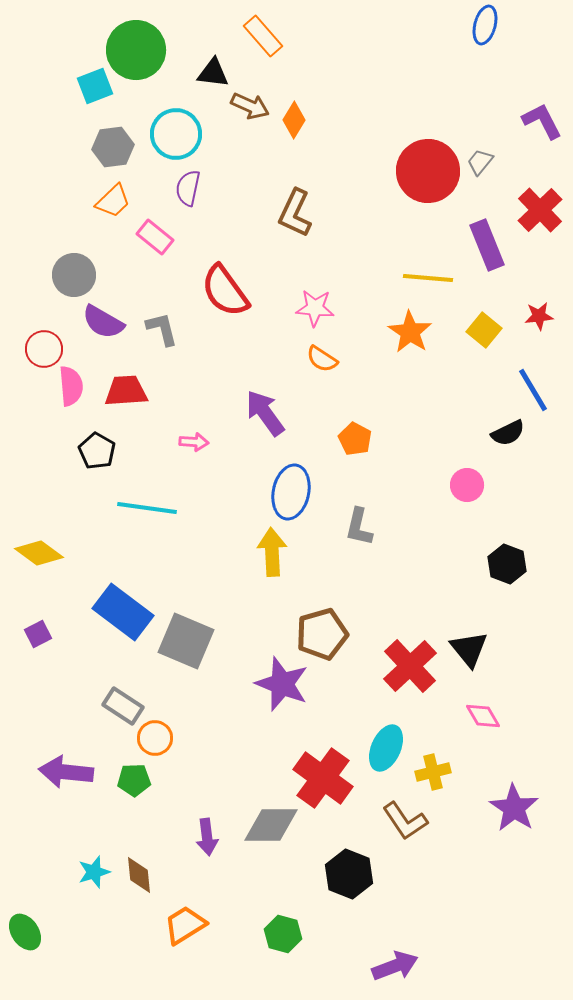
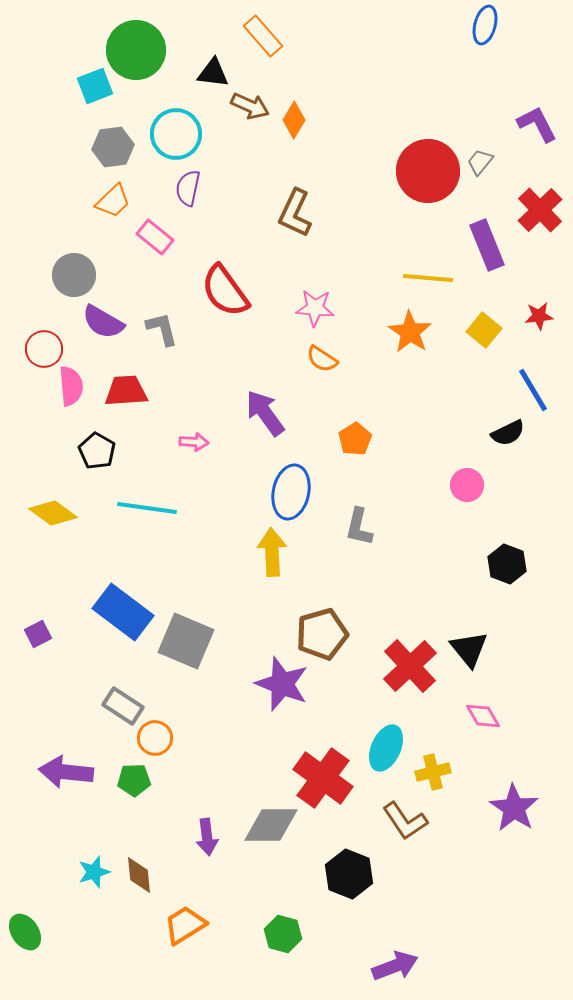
purple L-shape at (542, 121): moved 5 px left, 3 px down
orange pentagon at (355, 439): rotated 12 degrees clockwise
yellow diamond at (39, 553): moved 14 px right, 40 px up
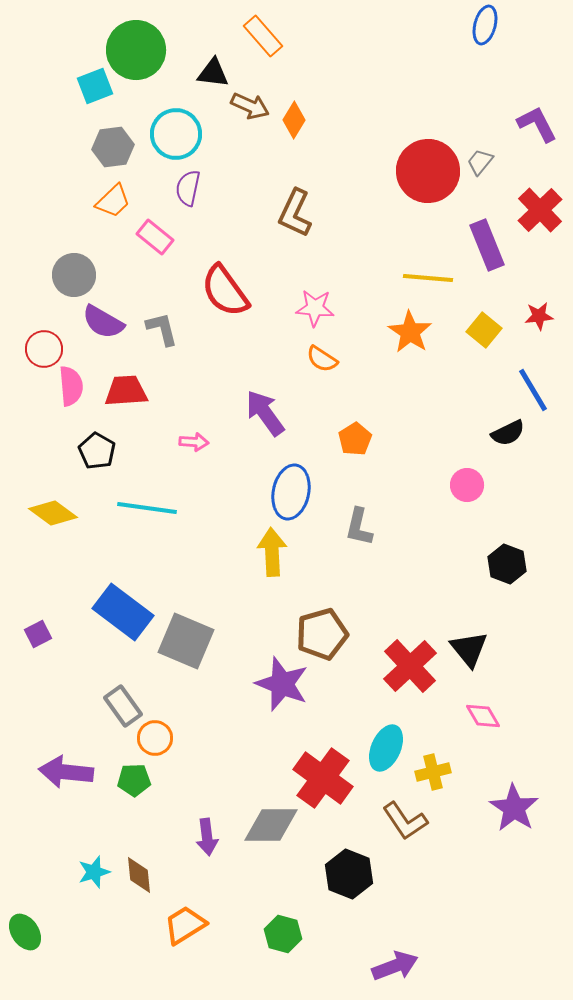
gray rectangle at (123, 706): rotated 21 degrees clockwise
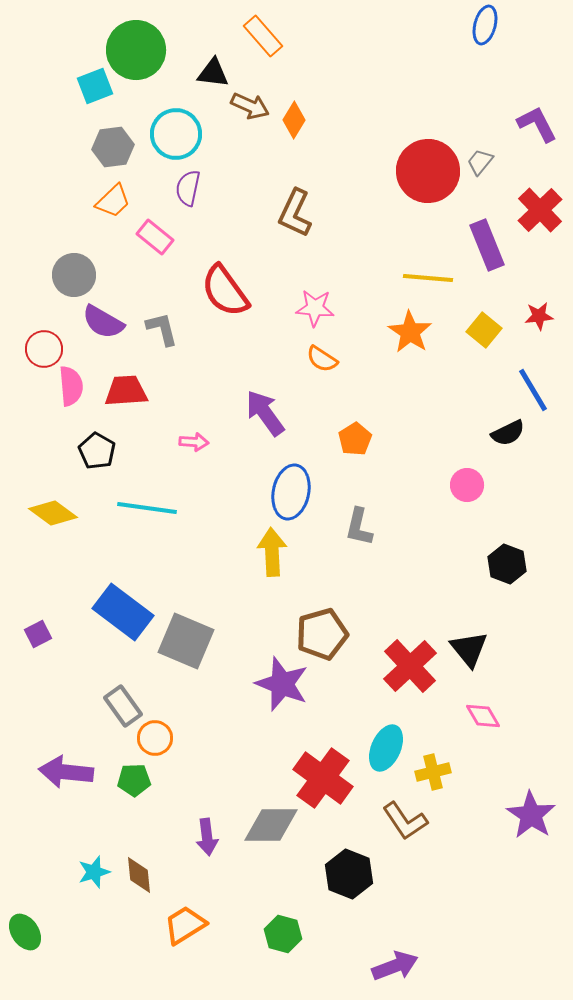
purple star at (514, 808): moved 17 px right, 7 px down
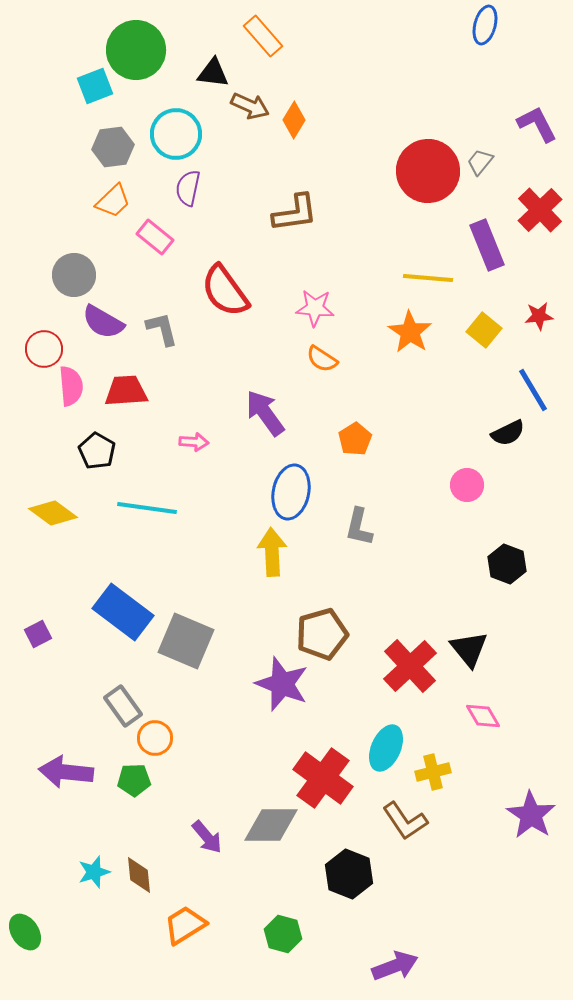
brown L-shape at (295, 213): rotated 123 degrees counterclockwise
purple arrow at (207, 837): rotated 33 degrees counterclockwise
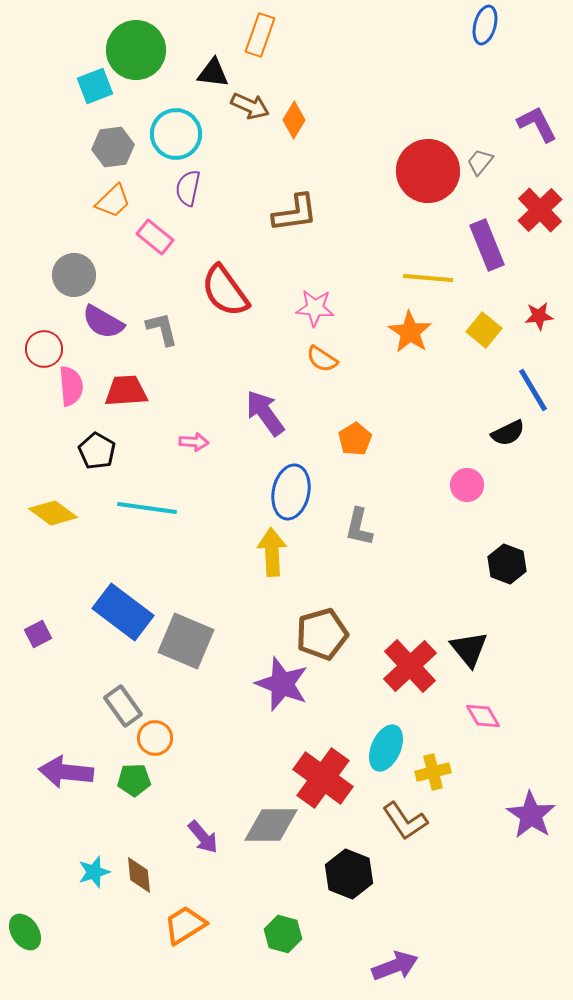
orange rectangle at (263, 36): moved 3 px left, 1 px up; rotated 60 degrees clockwise
purple arrow at (207, 837): moved 4 px left
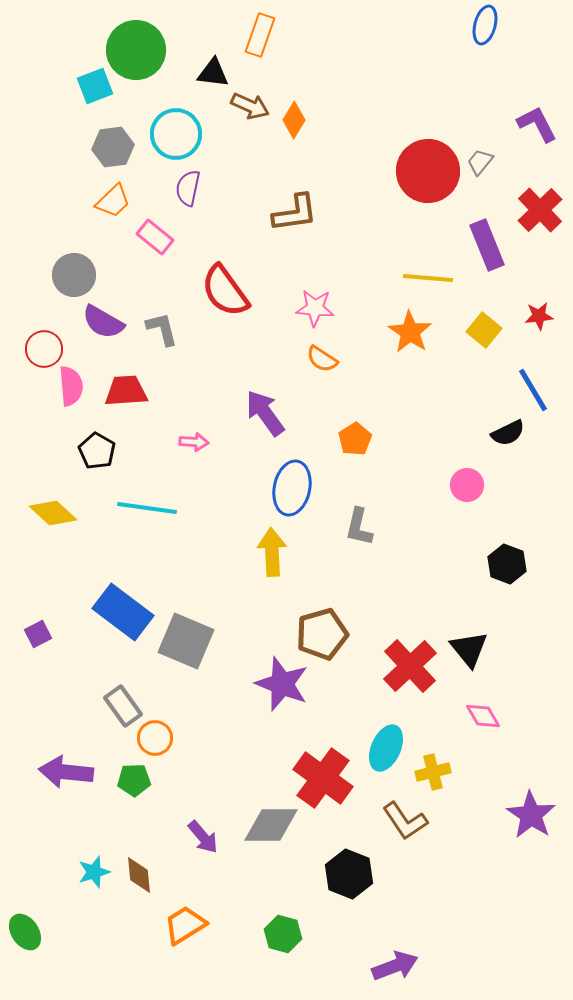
blue ellipse at (291, 492): moved 1 px right, 4 px up
yellow diamond at (53, 513): rotated 6 degrees clockwise
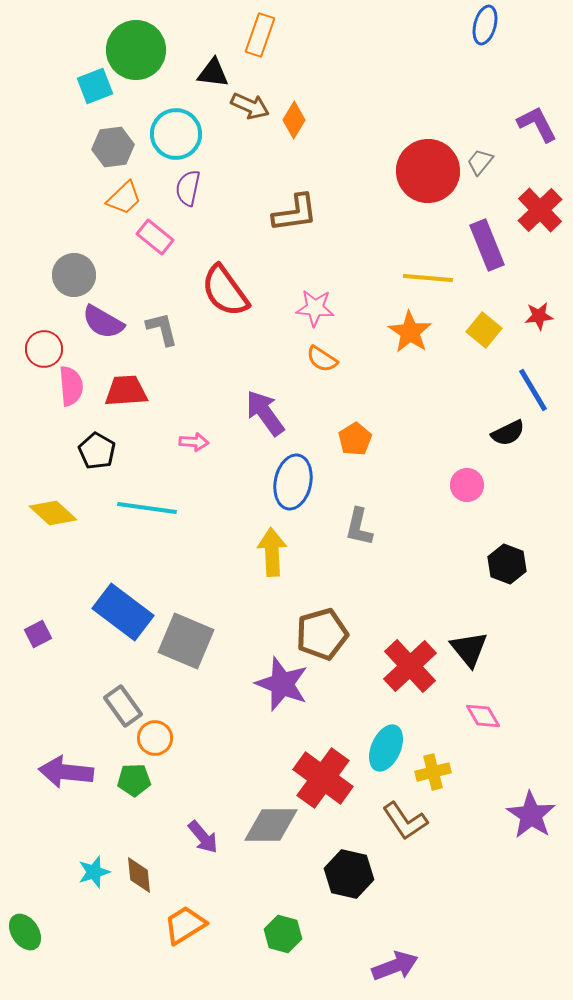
orange trapezoid at (113, 201): moved 11 px right, 3 px up
blue ellipse at (292, 488): moved 1 px right, 6 px up
black hexagon at (349, 874): rotated 9 degrees counterclockwise
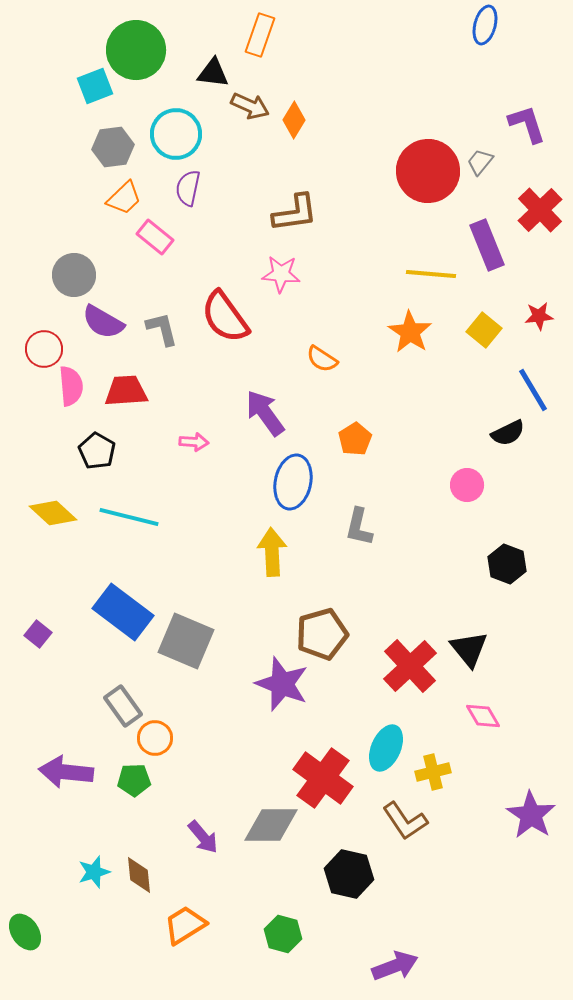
purple L-shape at (537, 124): moved 10 px left; rotated 9 degrees clockwise
yellow line at (428, 278): moved 3 px right, 4 px up
red semicircle at (225, 291): moved 26 px down
pink star at (315, 308): moved 34 px left, 34 px up
cyan line at (147, 508): moved 18 px left, 9 px down; rotated 6 degrees clockwise
purple square at (38, 634): rotated 24 degrees counterclockwise
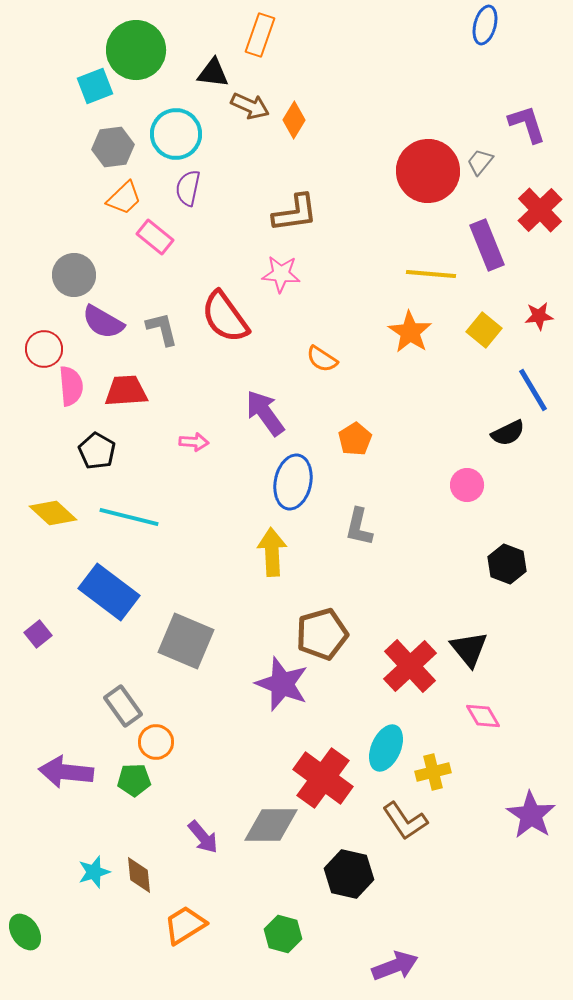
blue rectangle at (123, 612): moved 14 px left, 20 px up
purple square at (38, 634): rotated 12 degrees clockwise
orange circle at (155, 738): moved 1 px right, 4 px down
